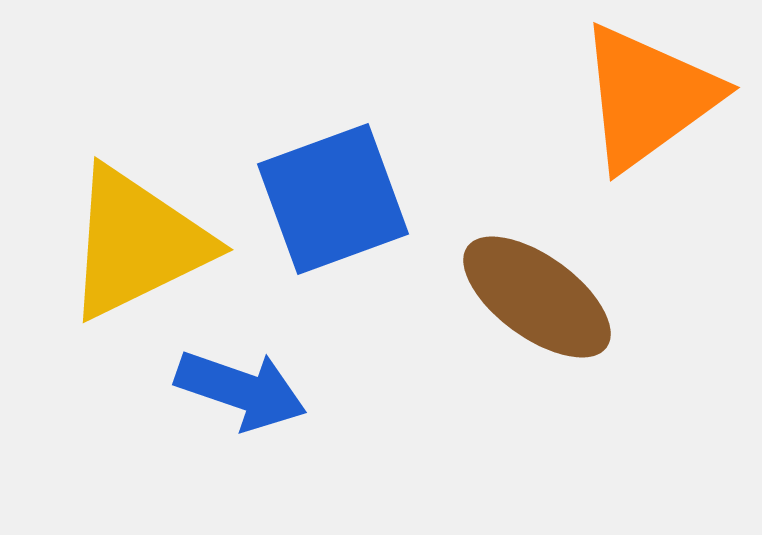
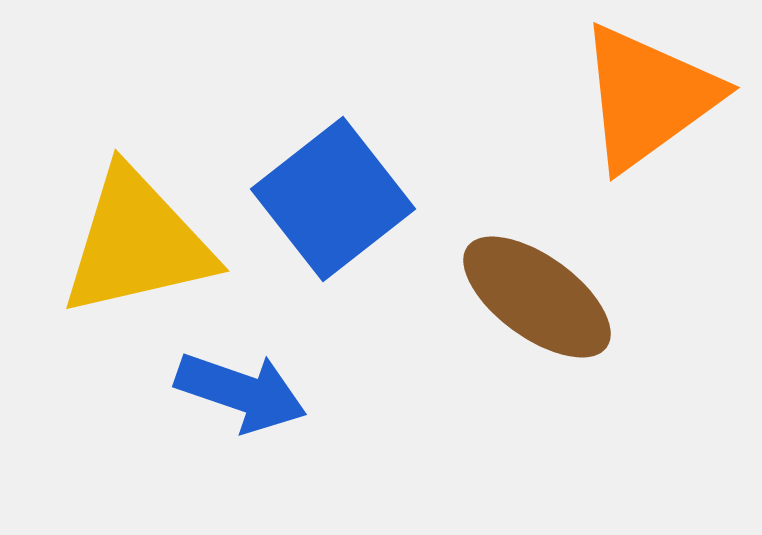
blue square: rotated 18 degrees counterclockwise
yellow triangle: rotated 13 degrees clockwise
blue arrow: moved 2 px down
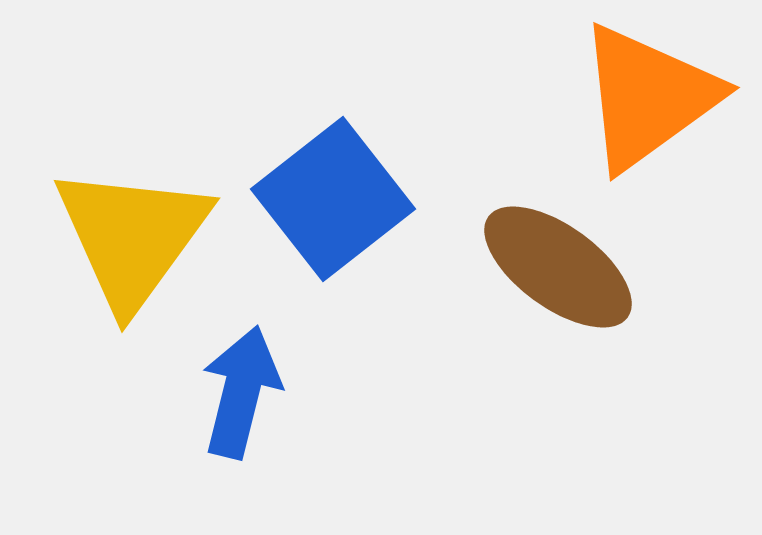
yellow triangle: moved 5 px left, 6 px up; rotated 41 degrees counterclockwise
brown ellipse: moved 21 px right, 30 px up
blue arrow: rotated 95 degrees counterclockwise
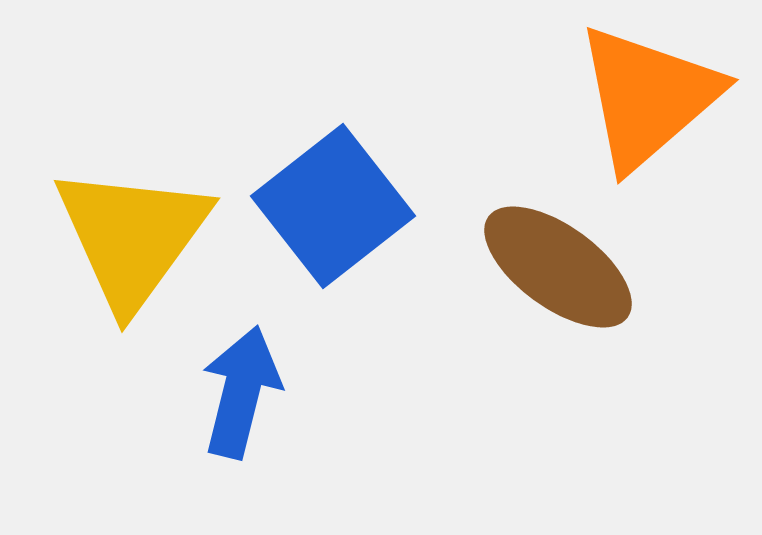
orange triangle: rotated 5 degrees counterclockwise
blue square: moved 7 px down
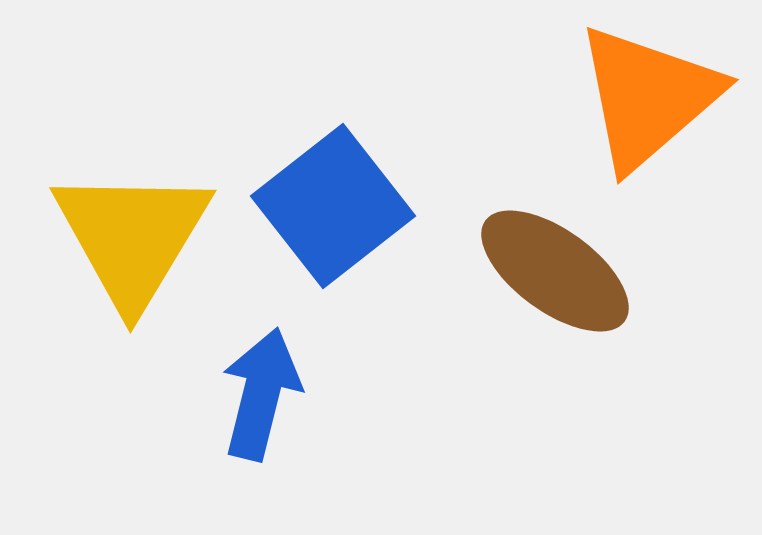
yellow triangle: rotated 5 degrees counterclockwise
brown ellipse: moved 3 px left, 4 px down
blue arrow: moved 20 px right, 2 px down
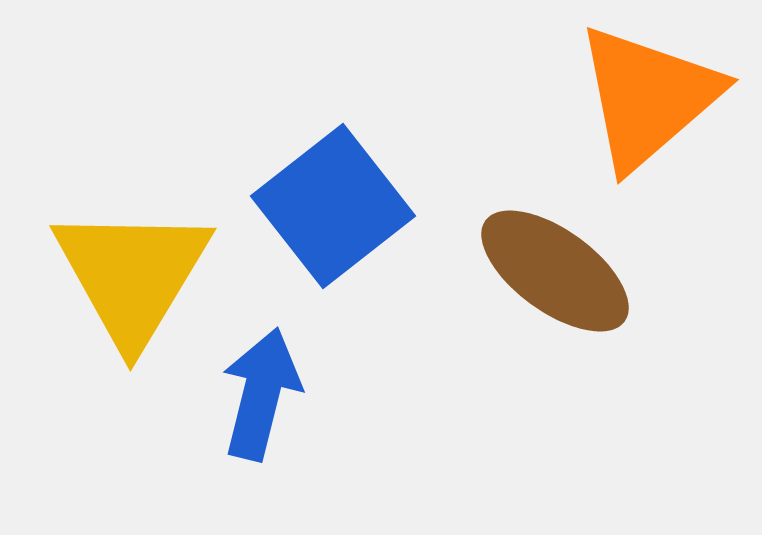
yellow triangle: moved 38 px down
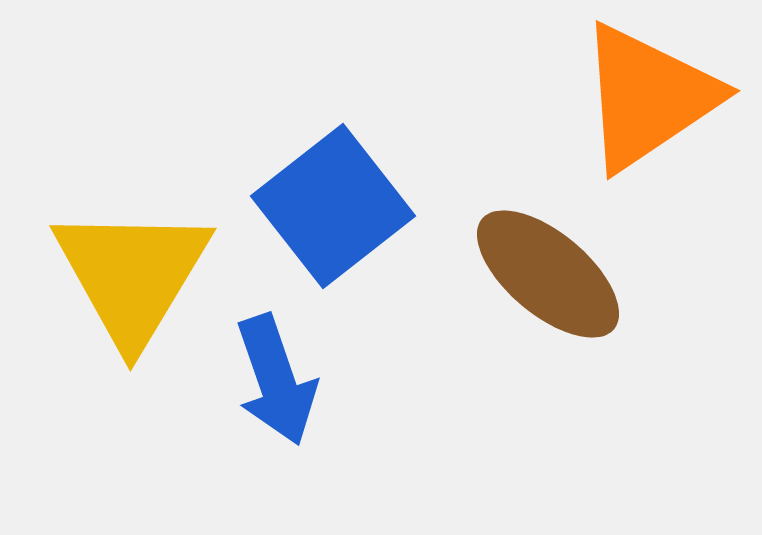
orange triangle: rotated 7 degrees clockwise
brown ellipse: moved 7 px left, 3 px down; rotated 4 degrees clockwise
blue arrow: moved 15 px right, 14 px up; rotated 147 degrees clockwise
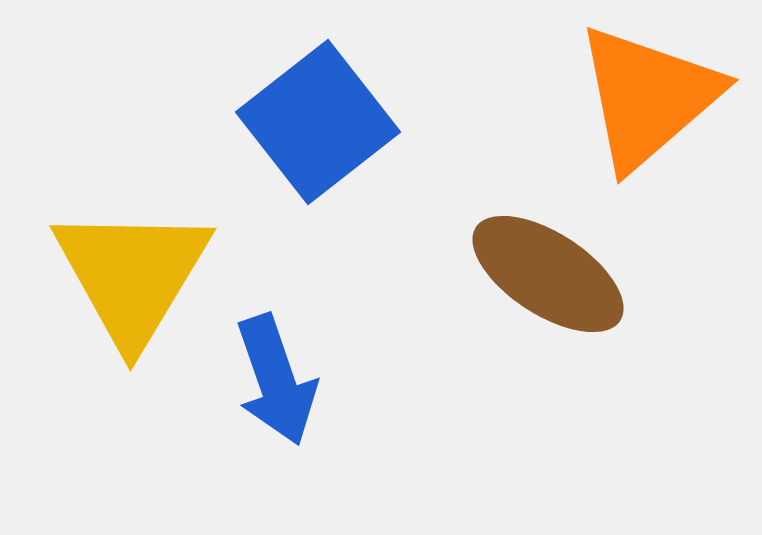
orange triangle: rotated 7 degrees counterclockwise
blue square: moved 15 px left, 84 px up
brown ellipse: rotated 7 degrees counterclockwise
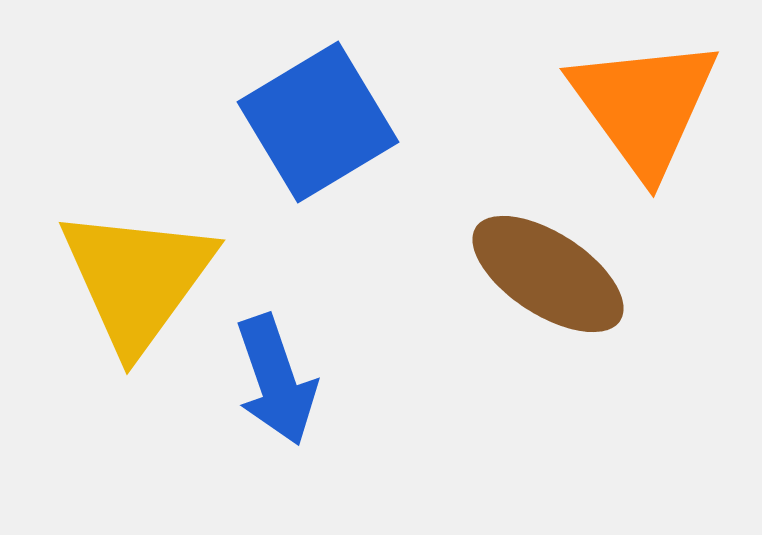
orange triangle: moved 4 px left, 9 px down; rotated 25 degrees counterclockwise
blue square: rotated 7 degrees clockwise
yellow triangle: moved 5 px right, 4 px down; rotated 5 degrees clockwise
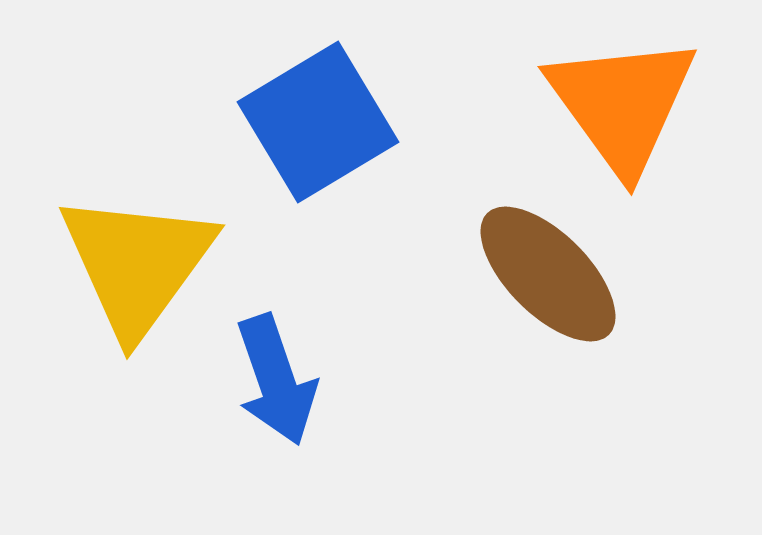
orange triangle: moved 22 px left, 2 px up
brown ellipse: rotated 12 degrees clockwise
yellow triangle: moved 15 px up
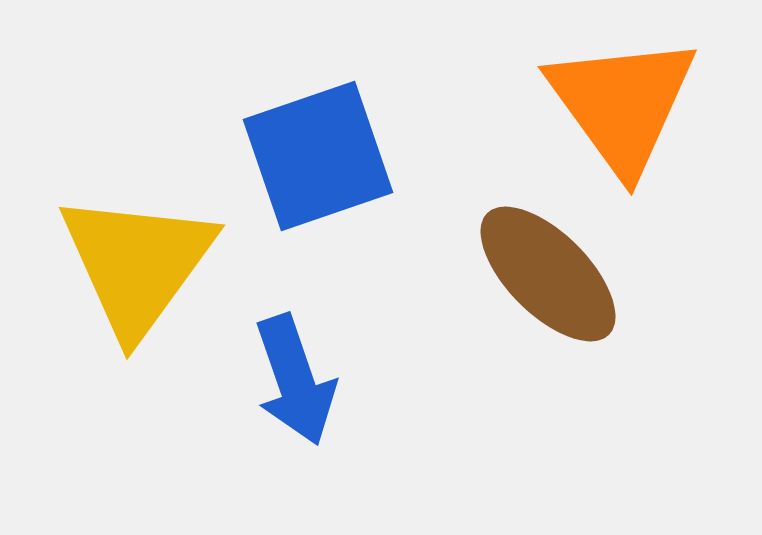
blue square: moved 34 px down; rotated 12 degrees clockwise
blue arrow: moved 19 px right
